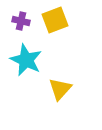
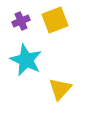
purple cross: rotated 36 degrees counterclockwise
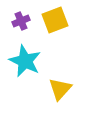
cyan star: moved 1 px left, 1 px down
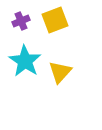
cyan star: rotated 8 degrees clockwise
yellow triangle: moved 17 px up
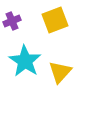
purple cross: moved 9 px left
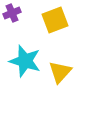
purple cross: moved 8 px up
cyan star: rotated 16 degrees counterclockwise
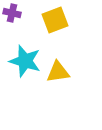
purple cross: rotated 36 degrees clockwise
yellow triangle: moved 2 px left; rotated 40 degrees clockwise
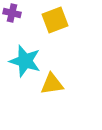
yellow triangle: moved 6 px left, 12 px down
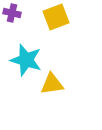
yellow square: moved 1 px right, 3 px up
cyan star: moved 1 px right, 1 px up
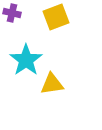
cyan star: rotated 20 degrees clockwise
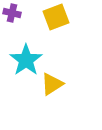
yellow triangle: rotated 25 degrees counterclockwise
